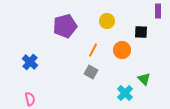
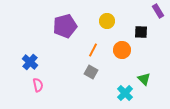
purple rectangle: rotated 32 degrees counterclockwise
pink semicircle: moved 8 px right, 14 px up
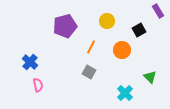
black square: moved 2 px left, 2 px up; rotated 32 degrees counterclockwise
orange line: moved 2 px left, 3 px up
gray square: moved 2 px left
green triangle: moved 6 px right, 2 px up
